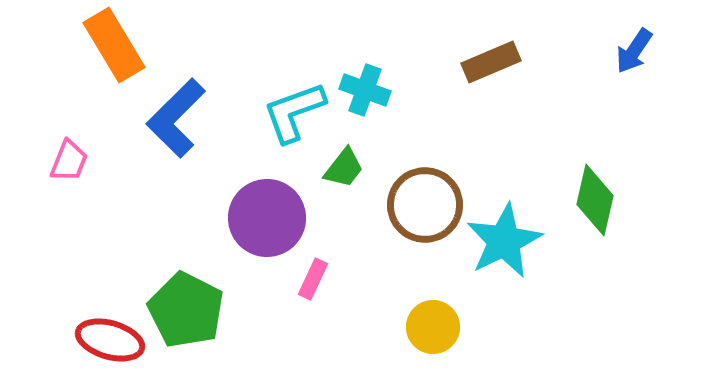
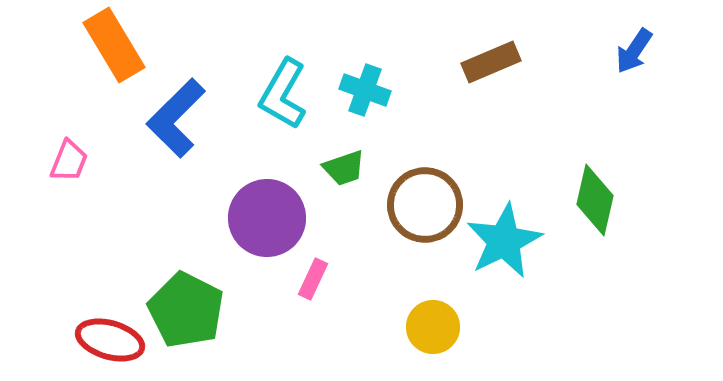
cyan L-shape: moved 11 px left, 18 px up; rotated 40 degrees counterclockwise
green trapezoid: rotated 33 degrees clockwise
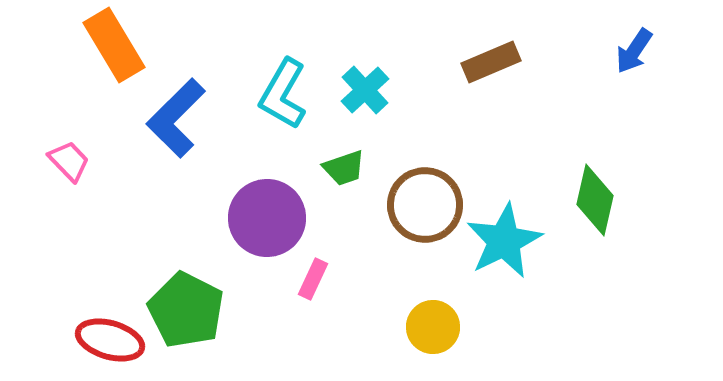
cyan cross: rotated 27 degrees clockwise
pink trapezoid: rotated 66 degrees counterclockwise
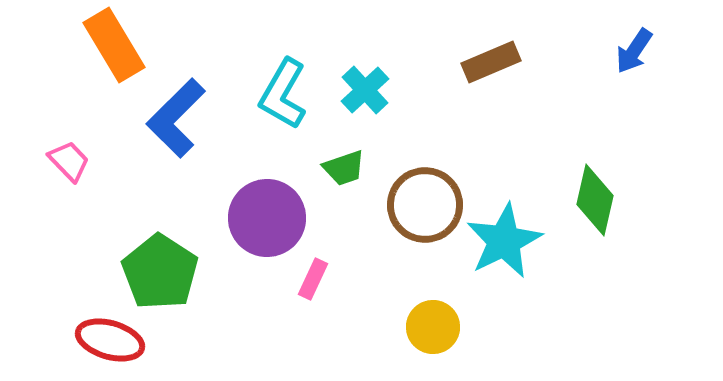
green pentagon: moved 26 px left, 38 px up; rotated 6 degrees clockwise
